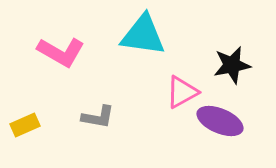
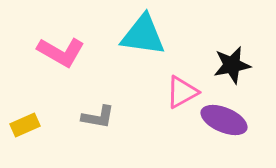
purple ellipse: moved 4 px right, 1 px up
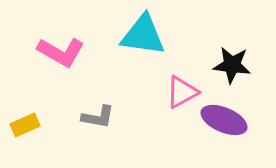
black star: rotated 18 degrees clockwise
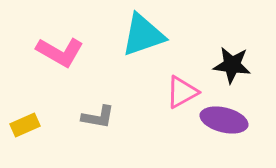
cyan triangle: rotated 27 degrees counterclockwise
pink L-shape: moved 1 px left
purple ellipse: rotated 9 degrees counterclockwise
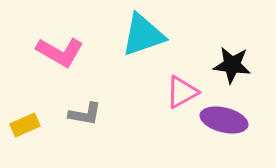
gray L-shape: moved 13 px left, 3 px up
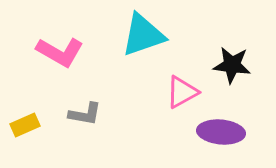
purple ellipse: moved 3 px left, 12 px down; rotated 9 degrees counterclockwise
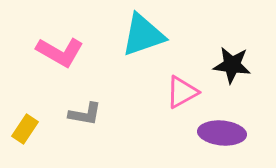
yellow rectangle: moved 4 px down; rotated 32 degrees counterclockwise
purple ellipse: moved 1 px right, 1 px down
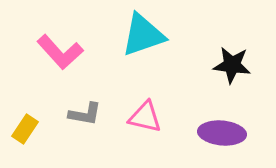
pink L-shape: rotated 18 degrees clockwise
pink triangle: moved 37 px left, 25 px down; rotated 42 degrees clockwise
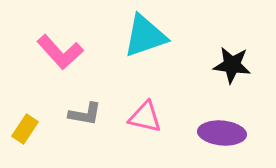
cyan triangle: moved 2 px right, 1 px down
